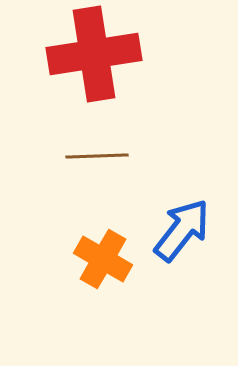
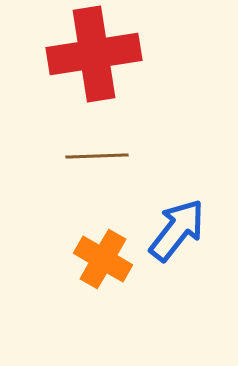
blue arrow: moved 5 px left
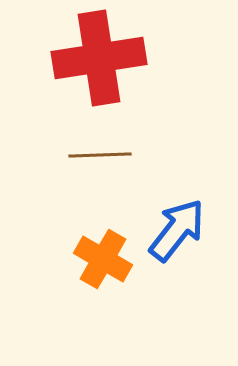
red cross: moved 5 px right, 4 px down
brown line: moved 3 px right, 1 px up
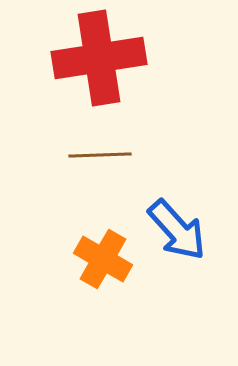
blue arrow: rotated 100 degrees clockwise
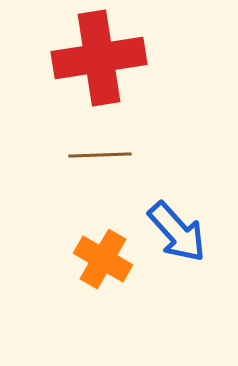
blue arrow: moved 2 px down
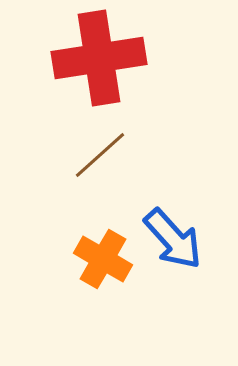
brown line: rotated 40 degrees counterclockwise
blue arrow: moved 4 px left, 7 px down
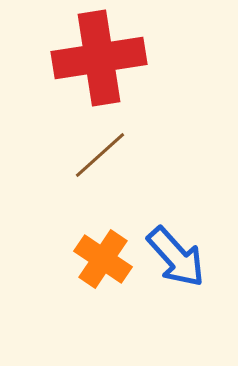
blue arrow: moved 3 px right, 18 px down
orange cross: rotated 4 degrees clockwise
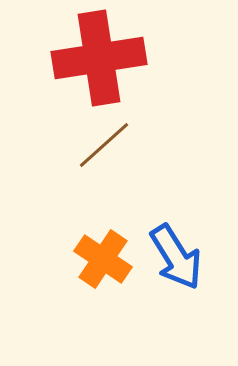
brown line: moved 4 px right, 10 px up
blue arrow: rotated 10 degrees clockwise
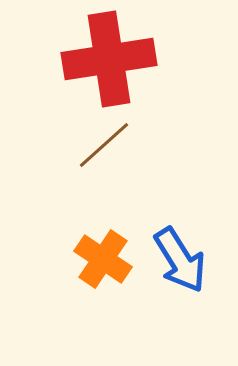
red cross: moved 10 px right, 1 px down
blue arrow: moved 4 px right, 3 px down
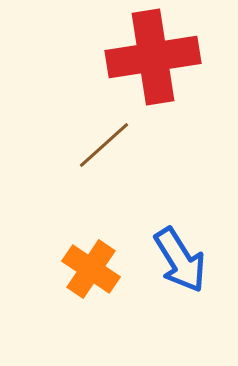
red cross: moved 44 px right, 2 px up
orange cross: moved 12 px left, 10 px down
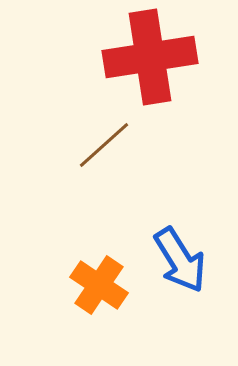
red cross: moved 3 px left
orange cross: moved 8 px right, 16 px down
